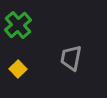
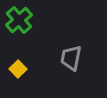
green cross: moved 1 px right, 5 px up
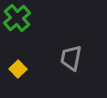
green cross: moved 2 px left, 2 px up
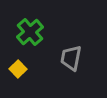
green cross: moved 13 px right, 14 px down
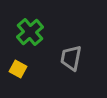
yellow square: rotated 18 degrees counterclockwise
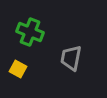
green cross: rotated 28 degrees counterclockwise
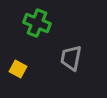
green cross: moved 7 px right, 9 px up
